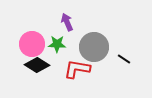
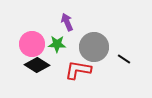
red L-shape: moved 1 px right, 1 px down
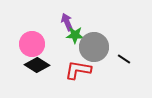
green star: moved 18 px right, 9 px up
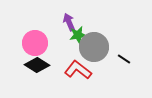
purple arrow: moved 2 px right
green star: moved 3 px right; rotated 12 degrees counterclockwise
pink circle: moved 3 px right, 1 px up
red L-shape: rotated 28 degrees clockwise
